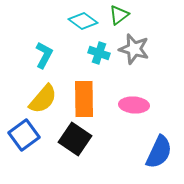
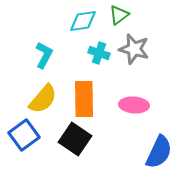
cyan diamond: rotated 44 degrees counterclockwise
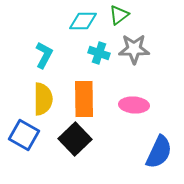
cyan diamond: rotated 8 degrees clockwise
gray star: rotated 16 degrees counterclockwise
yellow semicircle: rotated 40 degrees counterclockwise
blue square: rotated 24 degrees counterclockwise
black square: rotated 12 degrees clockwise
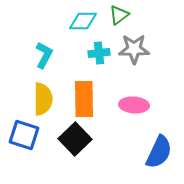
cyan cross: rotated 25 degrees counterclockwise
blue square: rotated 12 degrees counterclockwise
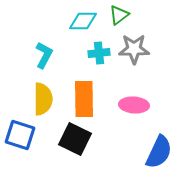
blue square: moved 4 px left
black square: rotated 20 degrees counterclockwise
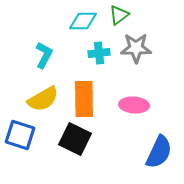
gray star: moved 2 px right, 1 px up
yellow semicircle: rotated 60 degrees clockwise
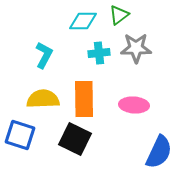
yellow semicircle: rotated 152 degrees counterclockwise
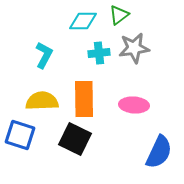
gray star: moved 2 px left; rotated 8 degrees counterclockwise
yellow semicircle: moved 1 px left, 2 px down
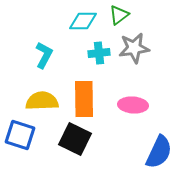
pink ellipse: moved 1 px left
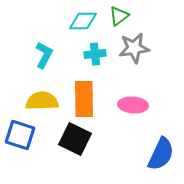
green triangle: moved 1 px down
cyan cross: moved 4 px left, 1 px down
blue semicircle: moved 2 px right, 2 px down
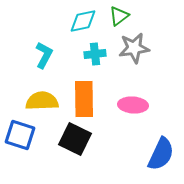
cyan diamond: rotated 12 degrees counterclockwise
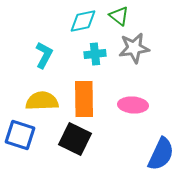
green triangle: rotated 45 degrees counterclockwise
